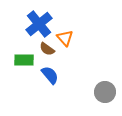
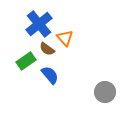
green rectangle: moved 2 px right, 1 px down; rotated 36 degrees counterclockwise
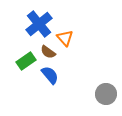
brown semicircle: moved 1 px right, 3 px down
gray circle: moved 1 px right, 2 px down
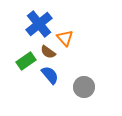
gray circle: moved 22 px left, 7 px up
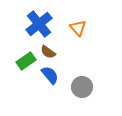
orange triangle: moved 13 px right, 10 px up
gray circle: moved 2 px left
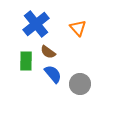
blue cross: moved 3 px left
green rectangle: rotated 54 degrees counterclockwise
blue semicircle: moved 3 px right, 1 px up
gray circle: moved 2 px left, 3 px up
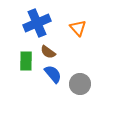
blue cross: moved 1 px right, 1 px up; rotated 16 degrees clockwise
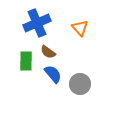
orange triangle: moved 2 px right
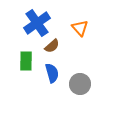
blue cross: rotated 12 degrees counterclockwise
brown semicircle: moved 4 px right, 6 px up; rotated 77 degrees counterclockwise
blue semicircle: moved 1 px left, 1 px up; rotated 24 degrees clockwise
